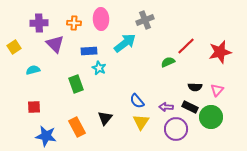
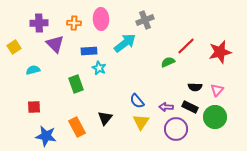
green circle: moved 4 px right
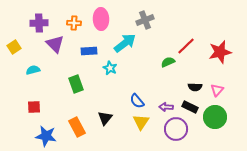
cyan star: moved 11 px right
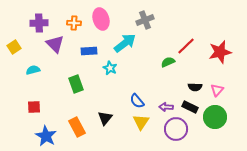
pink ellipse: rotated 15 degrees counterclockwise
blue star: rotated 20 degrees clockwise
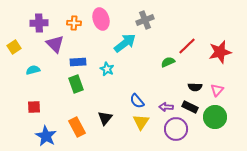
red line: moved 1 px right
blue rectangle: moved 11 px left, 11 px down
cyan star: moved 3 px left, 1 px down
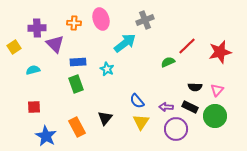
purple cross: moved 2 px left, 5 px down
green circle: moved 1 px up
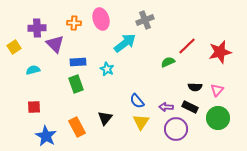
green circle: moved 3 px right, 2 px down
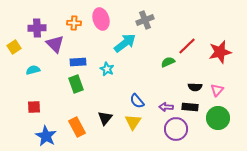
black rectangle: rotated 21 degrees counterclockwise
yellow triangle: moved 8 px left
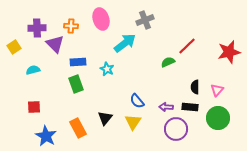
orange cross: moved 3 px left, 3 px down
red star: moved 9 px right
black semicircle: rotated 88 degrees clockwise
orange rectangle: moved 1 px right, 1 px down
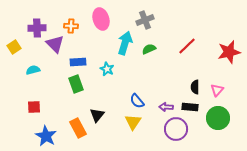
cyan arrow: rotated 35 degrees counterclockwise
green semicircle: moved 19 px left, 13 px up
black triangle: moved 8 px left, 3 px up
